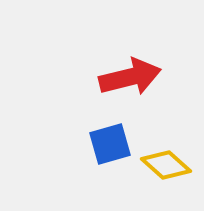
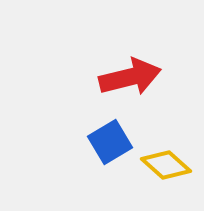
blue square: moved 2 px up; rotated 15 degrees counterclockwise
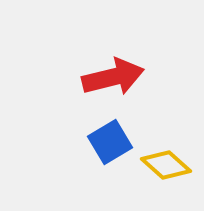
red arrow: moved 17 px left
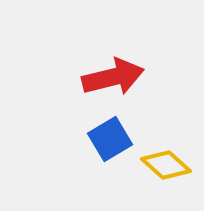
blue square: moved 3 px up
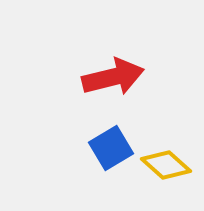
blue square: moved 1 px right, 9 px down
